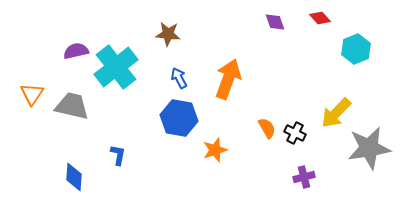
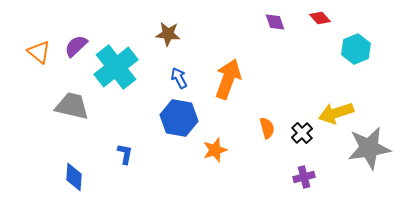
purple semicircle: moved 5 px up; rotated 30 degrees counterclockwise
orange triangle: moved 7 px right, 42 px up; rotated 25 degrees counterclockwise
yellow arrow: rotated 28 degrees clockwise
orange semicircle: rotated 15 degrees clockwise
black cross: moved 7 px right; rotated 20 degrees clockwise
blue L-shape: moved 7 px right, 1 px up
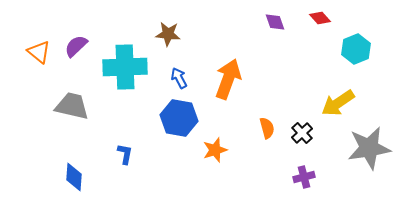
cyan cross: moved 9 px right; rotated 36 degrees clockwise
yellow arrow: moved 2 px right, 10 px up; rotated 16 degrees counterclockwise
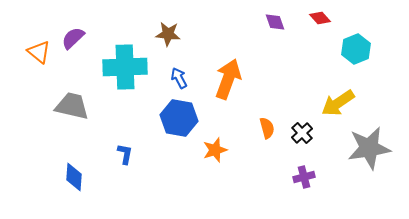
purple semicircle: moved 3 px left, 8 px up
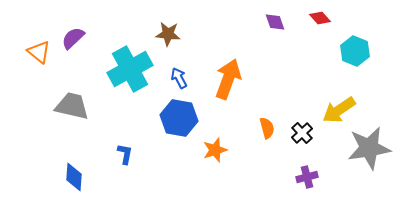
cyan hexagon: moved 1 px left, 2 px down; rotated 16 degrees counterclockwise
cyan cross: moved 5 px right, 2 px down; rotated 27 degrees counterclockwise
yellow arrow: moved 1 px right, 7 px down
purple cross: moved 3 px right
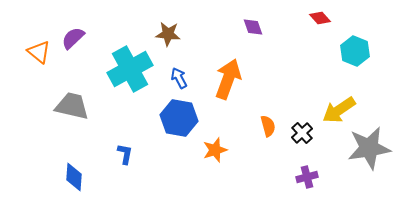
purple diamond: moved 22 px left, 5 px down
orange semicircle: moved 1 px right, 2 px up
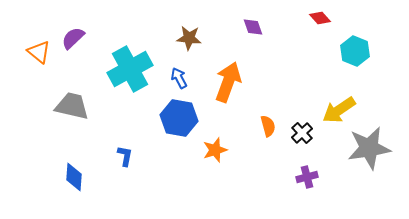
brown star: moved 21 px right, 4 px down
orange arrow: moved 3 px down
blue L-shape: moved 2 px down
